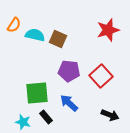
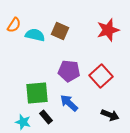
brown square: moved 2 px right, 8 px up
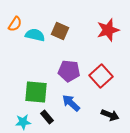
orange semicircle: moved 1 px right, 1 px up
green square: moved 1 px left, 1 px up; rotated 10 degrees clockwise
blue arrow: moved 2 px right
black rectangle: moved 1 px right
cyan star: rotated 21 degrees counterclockwise
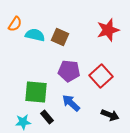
brown square: moved 6 px down
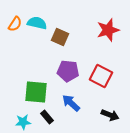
cyan semicircle: moved 2 px right, 12 px up
purple pentagon: moved 1 px left
red square: rotated 20 degrees counterclockwise
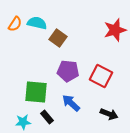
red star: moved 7 px right
brown square: moved 2 px left, 1 px down; rotated 12 degrees clockwise
black arrow: moved 1 px left, 1 px up
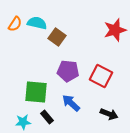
brown square: moved 1 px left, 1 px up
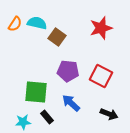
red star: moved 14 px left, 2 px up
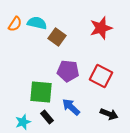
green square: moved 5 px right
blue arrow: moved 4 px down
cyan star: rotated 14 degrees counterclockwise
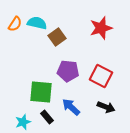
brown square: rotated 18 degrees clockwise
black arrow: moved 3 px left, 7 px up
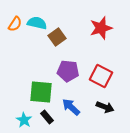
black arrow: moved 1 px left
cyan star: moved 1 px right, 2 px up; rotated 21 degrees counterclockwise
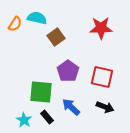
cyan semicircle: moved 5 px up
red star: rotated 15 degrees clockwise
brown square: moved 1 px left
purple pentagon: rotated 30 degrees clockwise
red square: moved 1 px right, 1 px down; rotated 15 degrees counterclockwise
